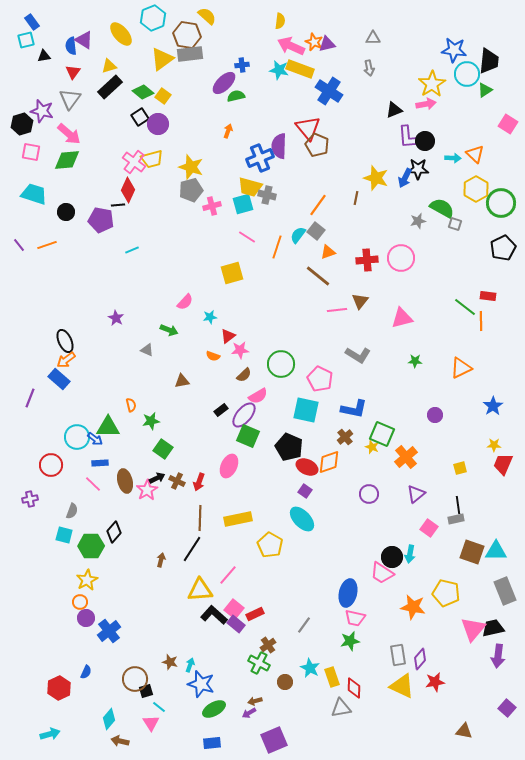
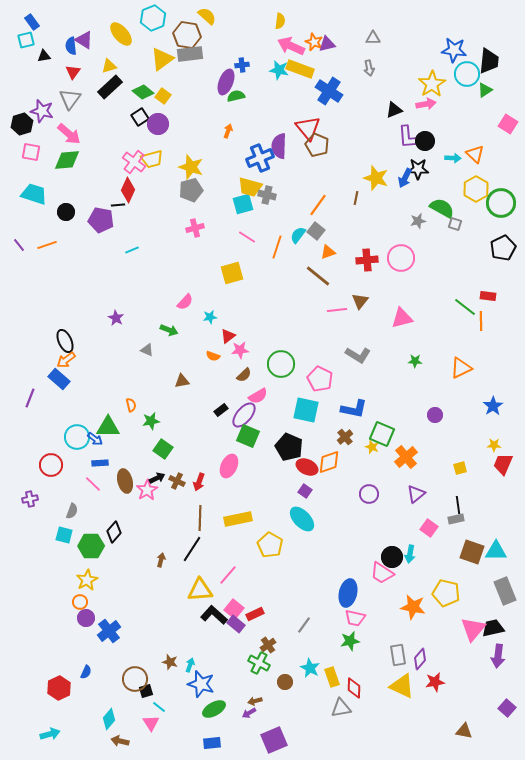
purple ellipse at (224, 83): moved 2 px right, 1 px up; rotated 25 degrees counterclockwise
pink cross at (212, 206): moved 17 px left, 22 px down
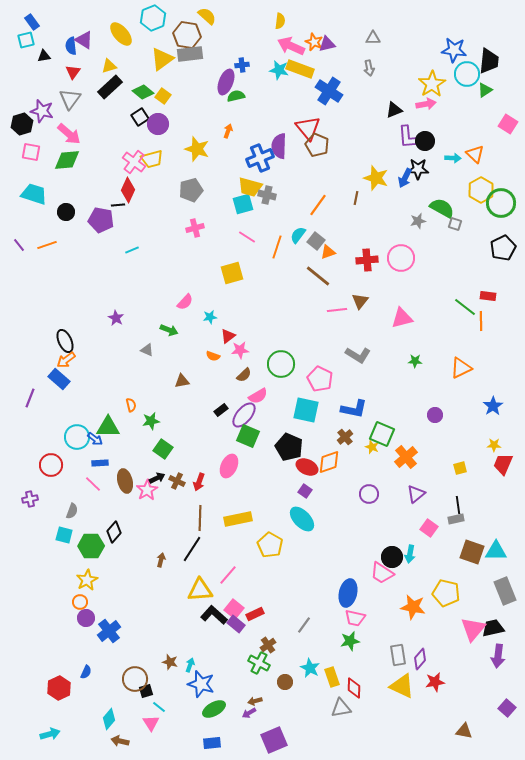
yellow star at (191, 167): moved 6 px right, 18 px up
yellow hexagon at (476, 189): moved 5 px right, 1 px down
gray square at (316, 231): moved 10 px down
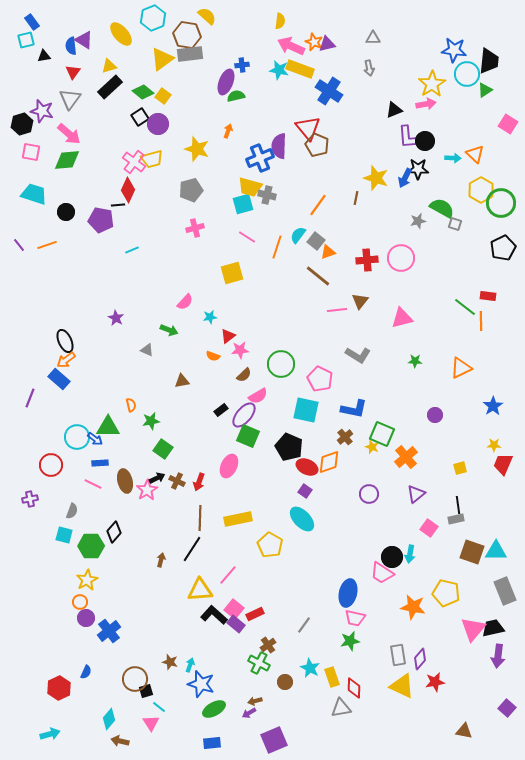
pink line at (93, 484): rotated 18 degrees counterclockwise
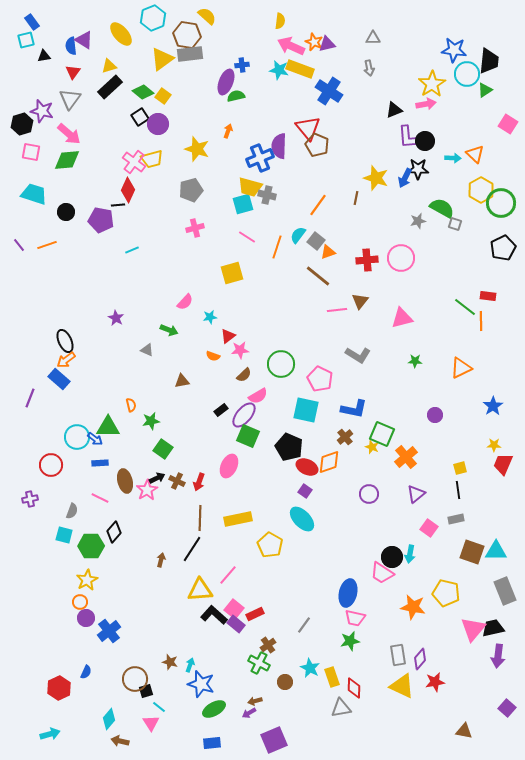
pink line at (93, 484): moved 7 px right, 14 px down
black line at (458, 505): moved 15 px up
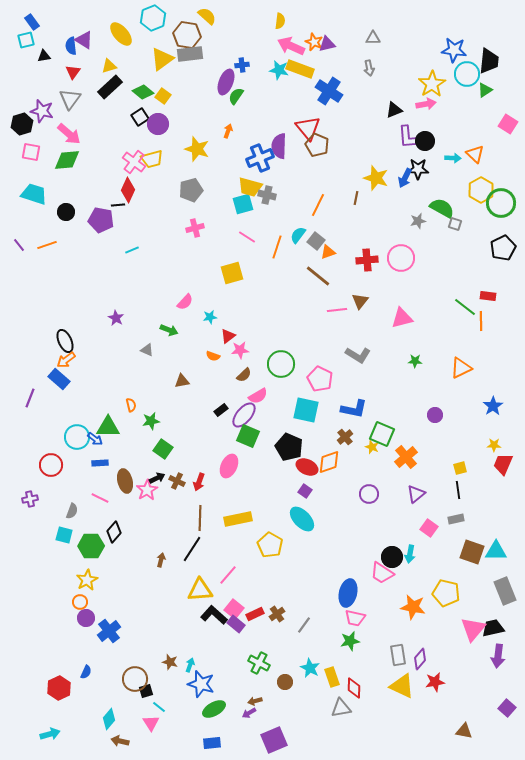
green semicircle at (236, 96): rotated 42 degrees counterclockwise
orange line at (318, 205): rotated 10 degrees counterclockwise
brown cross at (268, 645): moved 9 px right, 31 px up
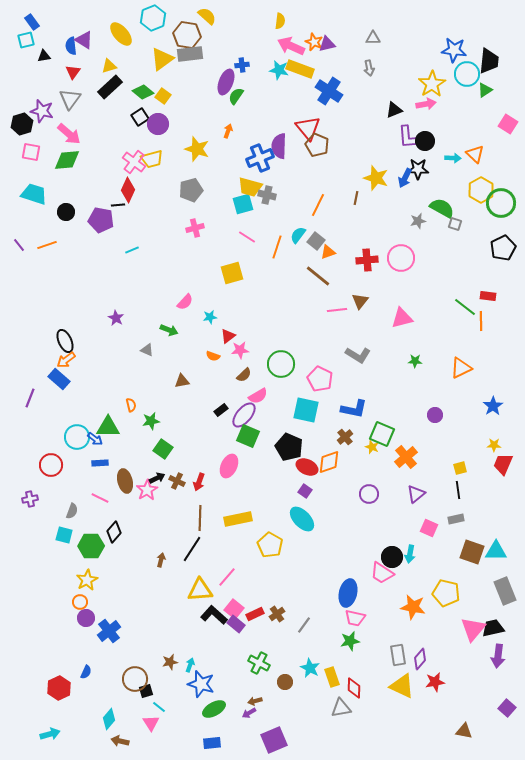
pink square at (429, 528): rotated 12 degrees counterclockwise
pink line at (228, 575): moved 1 px left, 2 px down
brown star at (170, 662): rotated 28 degrees counterclockwise
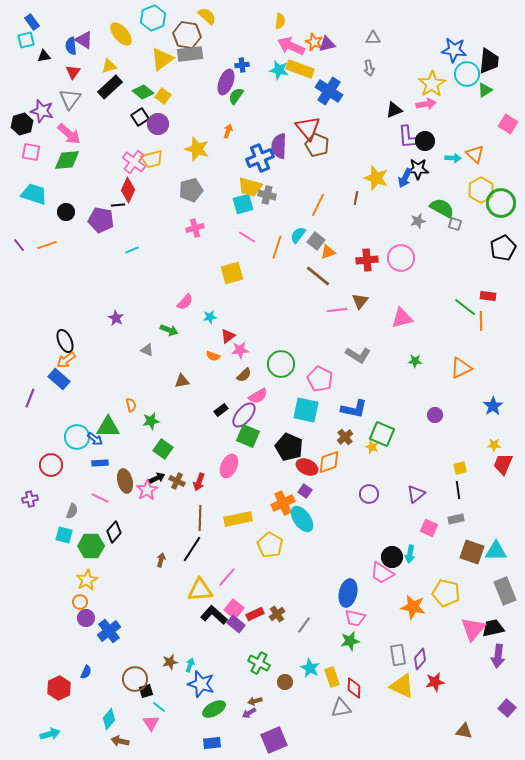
orange cross at (406, 457): moved 123 px left, 46 px down; rotated 15 degrees clockwise
cyan ellipse at (302, 519): rotated 8 degrees clockwise
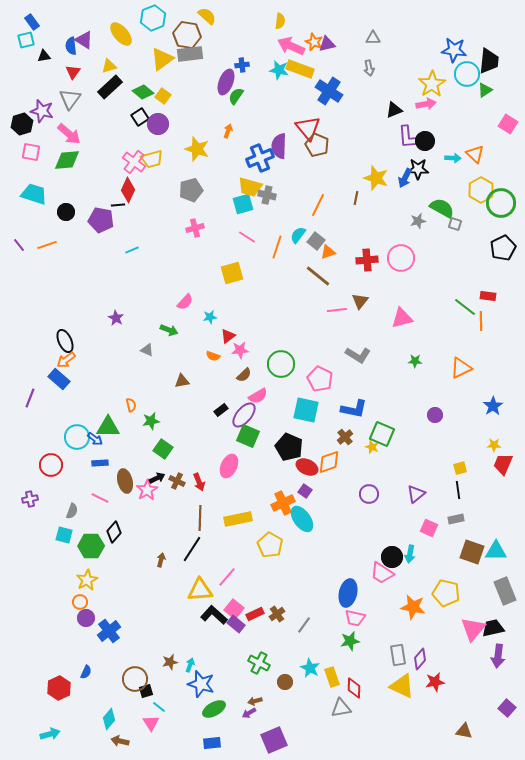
red arrow at (199, 482): rotated 42 degrees counterclockwise
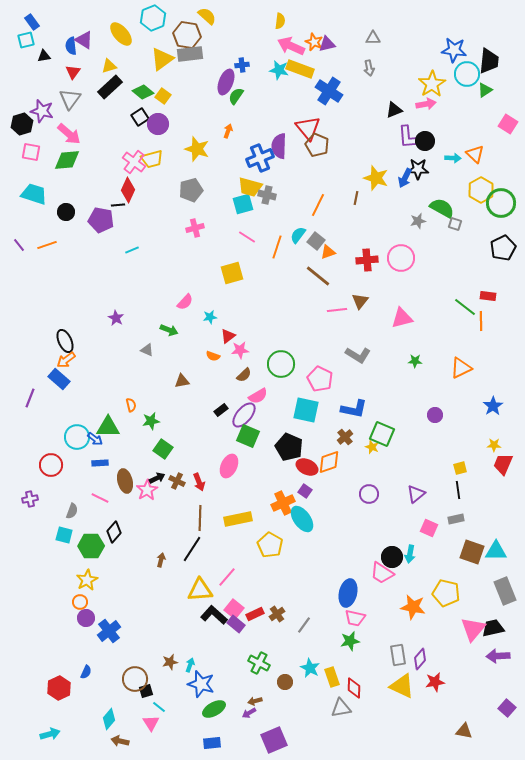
purple arrow at (498, 656): rotated 80 degrees clockwise
